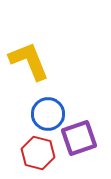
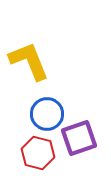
blue circle: moved 1 px left
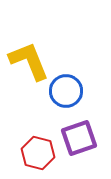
blue circle: moved 19 px right, 23 px up
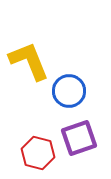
blue circle: moved 3 px right
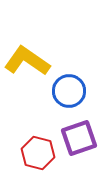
yellow L-shape: moved 2 px left; rotated 33 degrees counterclockwise
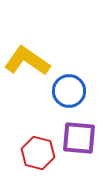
purple square: rotated 24 degrees clockwise
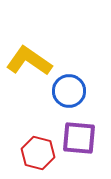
yellow L-shape: moved 2 px right
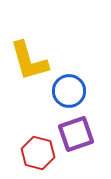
yellow L-shape: rotated 141 degrees counterclockwise
purple square: moved 3 px left, 4 px up; rotated 24 degrees counterclockwise
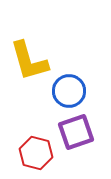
purple square: moved 2 px up
red hexagon: moved 2 px left
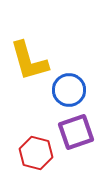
blue circle: moved 1 px up
